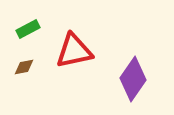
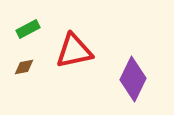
purple diamond: rotated 9 degrees counterclockwise
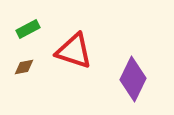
red triangle: rotated 30 degrees clockwise
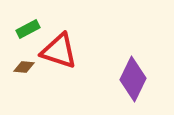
red triangle: moved 15 px left
brown diamond: rotated 15 degrees clockwise
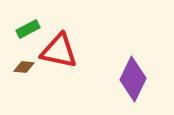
red triangle: rotated 6 degrees counterclockwise
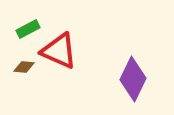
red triangle: rotated 12 degrees clockwise
